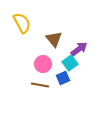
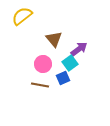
yellow semicircle: moved 7 px up; rotated 100 degrees counterclockwise
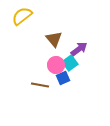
pink circle: moved 13 px right, 1 px down
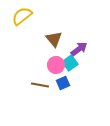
blue square: moved 5 px down
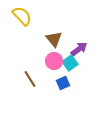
yellow semicircle: rotated 85 degrees clockwise
pink circle: moved 2 px left, 4 px up
brown line: moved 10 px left, 6 px up; rotated 48 degrees clockwise
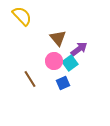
brown triangle: moved 4 px right, 1 px up
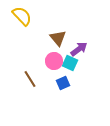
cyan square: rotated 28 degrees counterclockwise
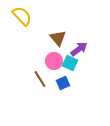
brown line: moved 10 px right
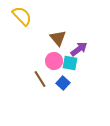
cyan square: rotated 14 degrees counterclockwise
blue square: rotated 24 degrees counterclockwise
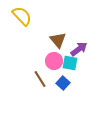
brown triangle: moved 2 px down
